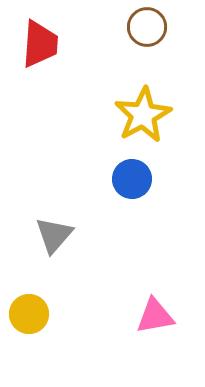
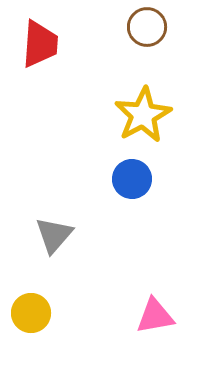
yellow circle: moved 2 px right, 1 px up
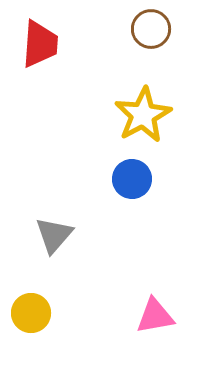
brown circle: moved 4 px right, 2 px down
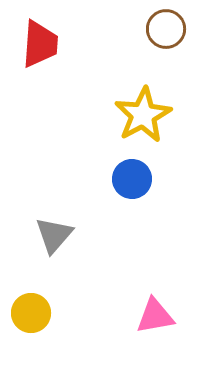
brown circle: moved 15 px right
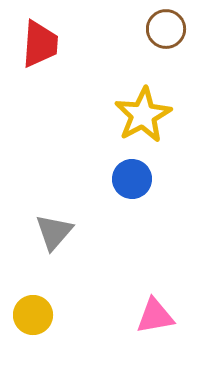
gray triangle: moved 3 px up
yellow circle: moved 2 px right, 2 px down
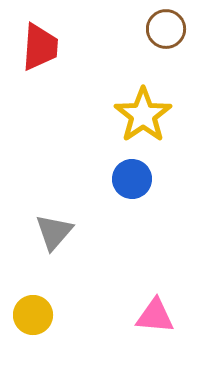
red trapezoid: moved 3 px down
yellow star: rotated 6 degrees counterclockwise
pink triangle: rotated 15 degrees clockwise
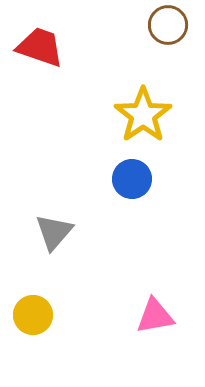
brown circle: moved 2 px right, 4 px up
red trapezoid: rotated 75 degrees counterclockwise
pink triangle: rotated 15 degrees counterclockwise
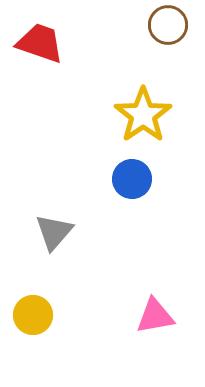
red trapezoid: moved 4 px up
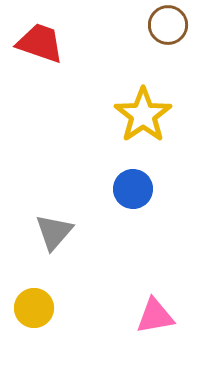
blue circle: moved 1 px right, 10 px down
yellow circle: moved 1 px right, 7 px up
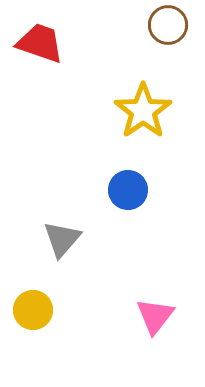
yellow star: moved 4 px up
blue circle: moved 5 px left, 1 px down
gray triangle: moved 8 px right, 7 px down
yellow circle: moved 1 px left, 2 px down
pink triangle: rotated 42 degrees counterclockwise
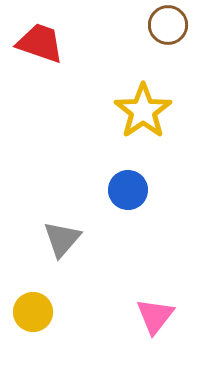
yellow circle: moved 2 px down
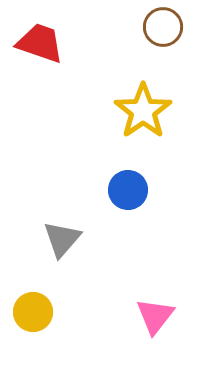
brown circle: moved 5 px left, 2 px down
